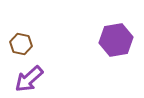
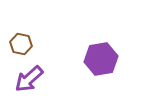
purple hexagon: moved 15 px left, 19 px down
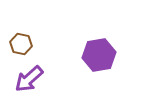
purple hexagon: moved 2 px left, 4 px up
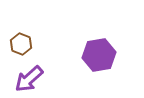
brown hexagon: rotated 10 degrees clockwise
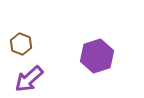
purple hexagon: moved 2 px left, 1 px down; rotated 8 degrees counterclockwise
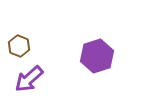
brown hexagon: moved 2 px left, 2 px down
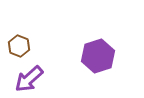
purple hexagon: moved 1 px right
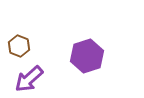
purple hexagon: moved 11 px left
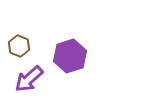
purple hexagon: moved 17 px left
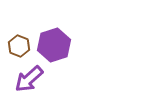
purple hexagon: moved 16 px left, 11 px up
